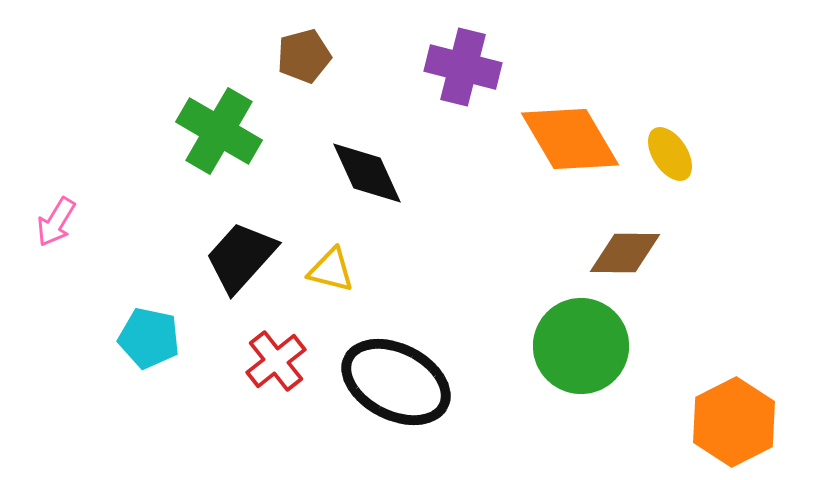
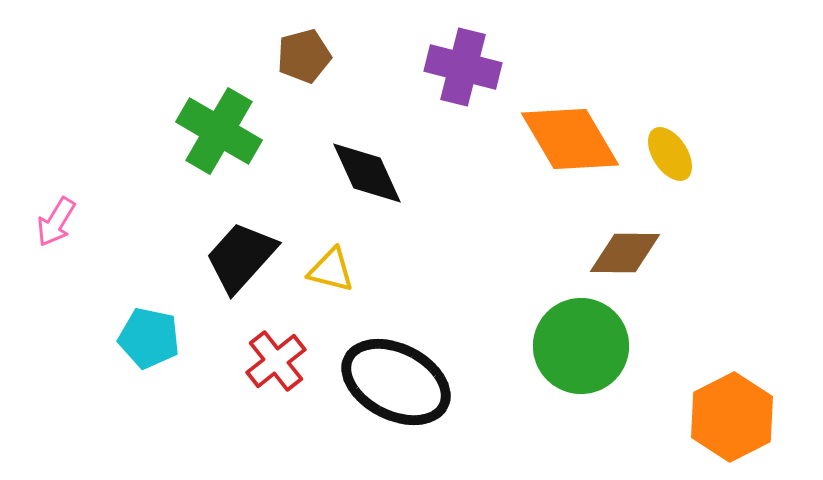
orange hexagon: moved 2 px left, 5 px up
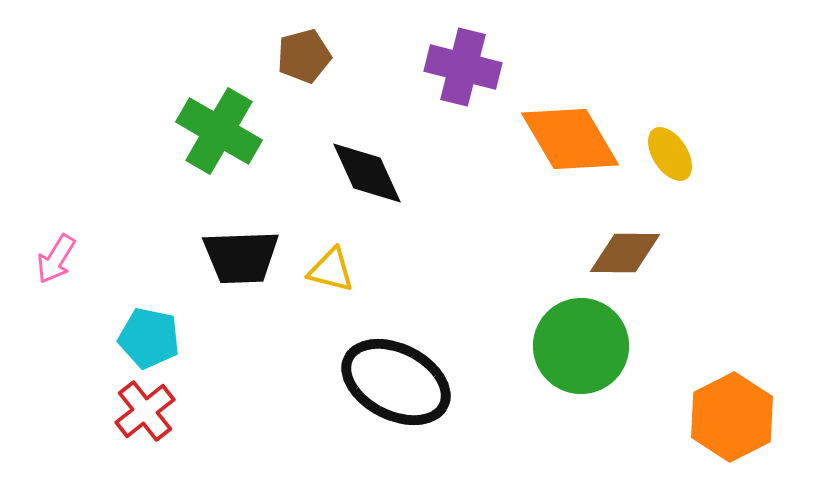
pink arrow: moved 37 px down
black trapezoid: rotated 134 degrees counterclockwise
red cross: moved 131 px left, 50 px down
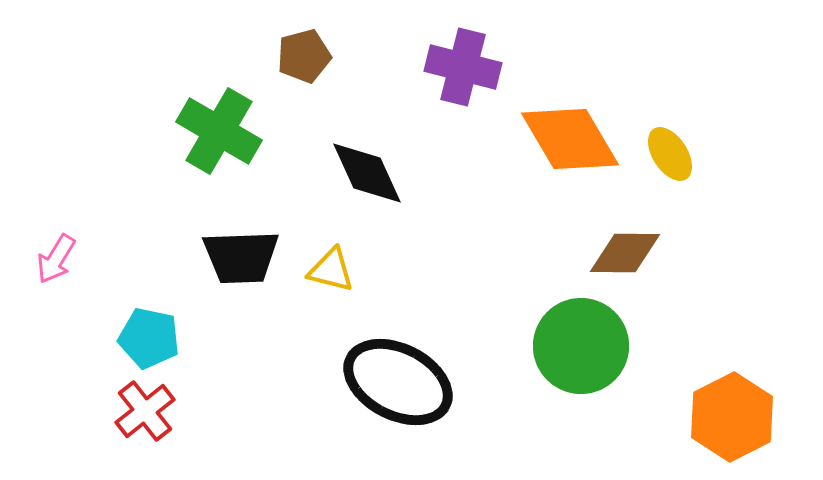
black ellipse: moved 2 px right
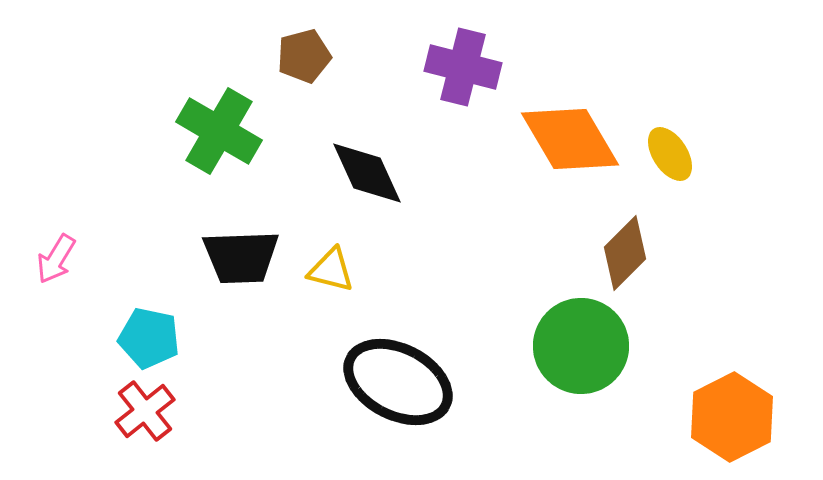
brown diamond: rotated 46 degrees counterclockwise
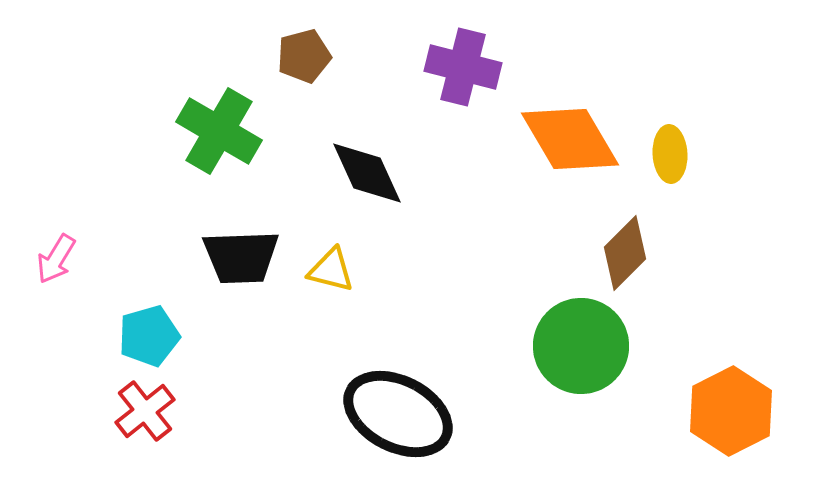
yellow ellipse: rotated 30 degrees clockwise
cyan pentagon: moved 2 px up; rotated 28 degrees counterclockwise
black ellipse: moved 32 px down
orange hexagon: moved 1 px left, 6 px up
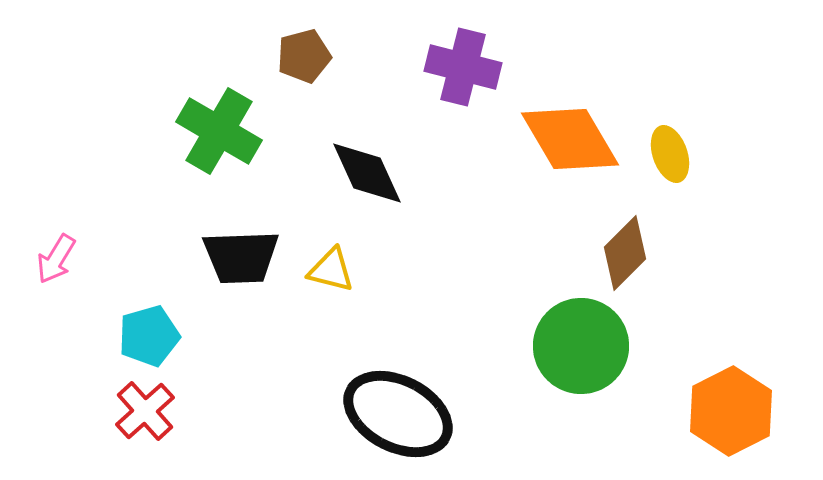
yellow ellipse: rotated 16 degrees counterclockwise
red cross: rotated 4 degrees counterclockwise
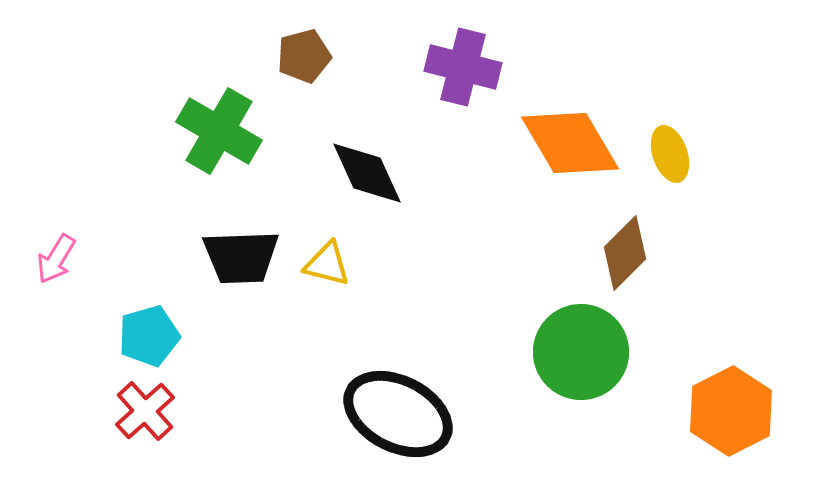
orange diamond: moved 4 px down
yellow triangle: moved 4 px left, 6 px up
green circle: moved 6 px down
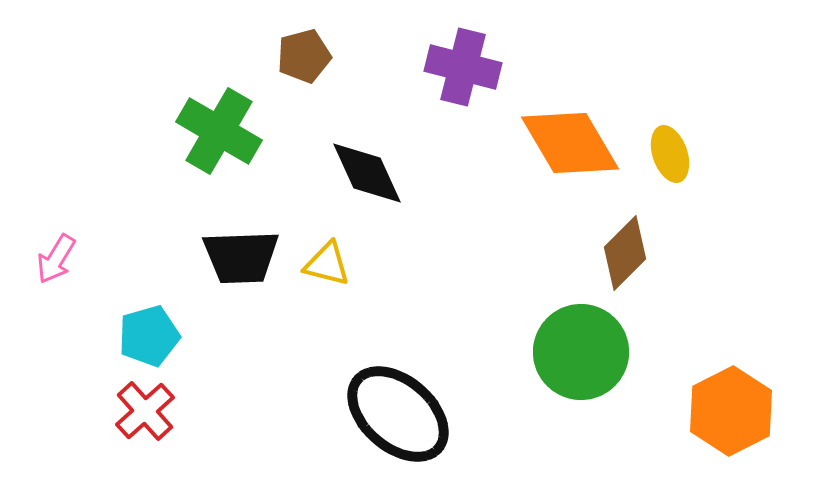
black ellipse: rotated 14 degrees clockwise
